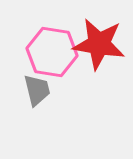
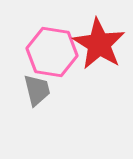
red star: rotated 22 degrees clockwise
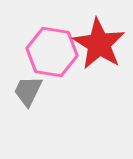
gray trapezoid: moved 9 px left, 1 px down; rotated 140 degrees counterclockwise
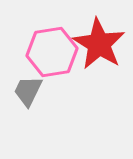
pink hexagon: rotated 18 degrees counterclockwise
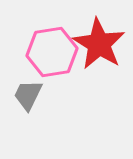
gray trapezoid: moved 4 px down
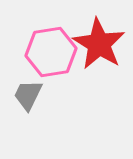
pink hexagon: moved 1 px left
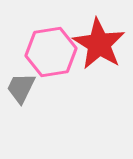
gray trapezoid: moved 7 px left, 7 px up
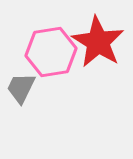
red star: moved 1 px left, 2 px up
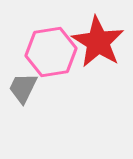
gray trapezoid: moved 2 px right
